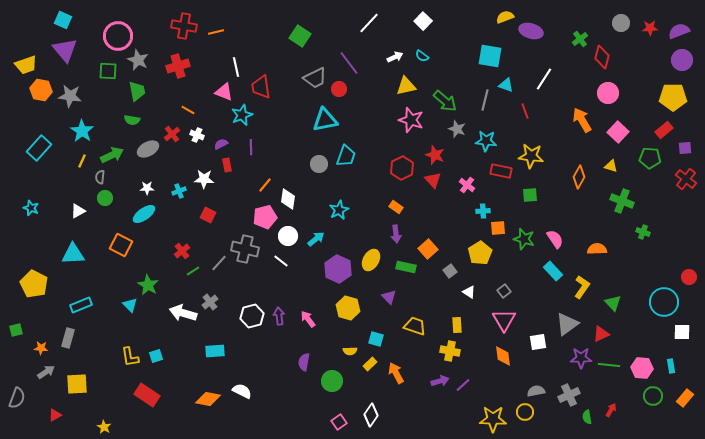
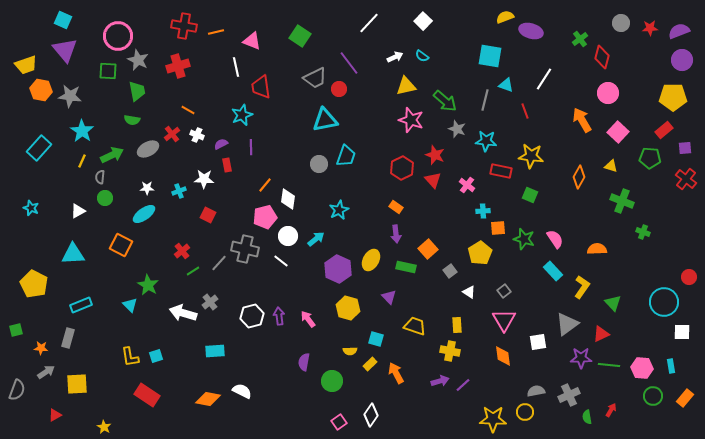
pink triangle at (224, 92): moved 28 px right, 51 px up
green square at (530, 195): rotated 28 degrees clockwise
gray semicircle at (17, 398): moved 8 px up
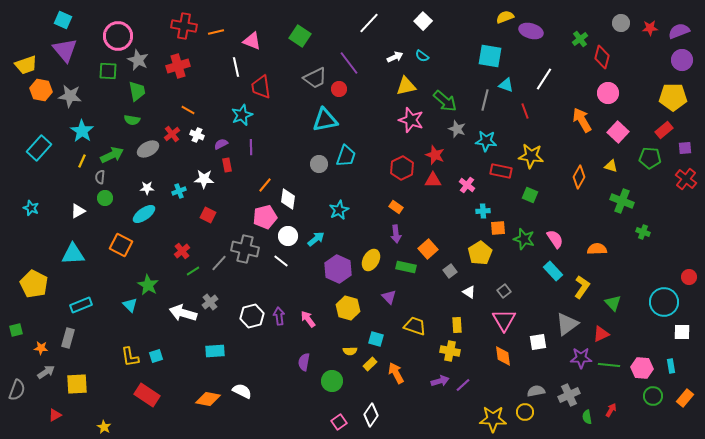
red triangle at (433, 180): rotated 48 degrees counterclockwise
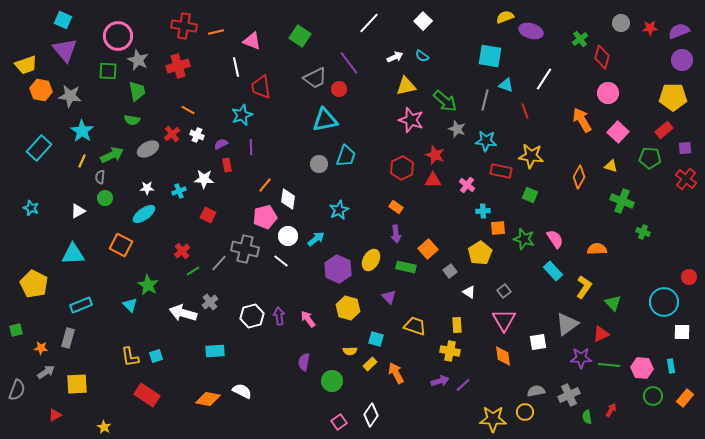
yellow L-shape at (582, 287): moved 2 px right
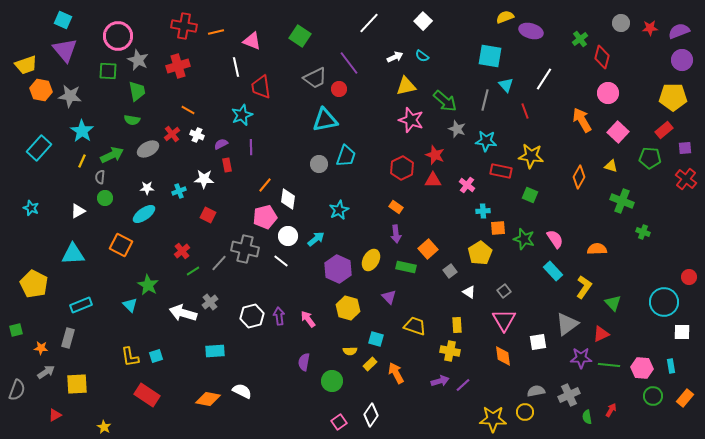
cyan triangle at (506, 85): rotated 28 degrees clockwise
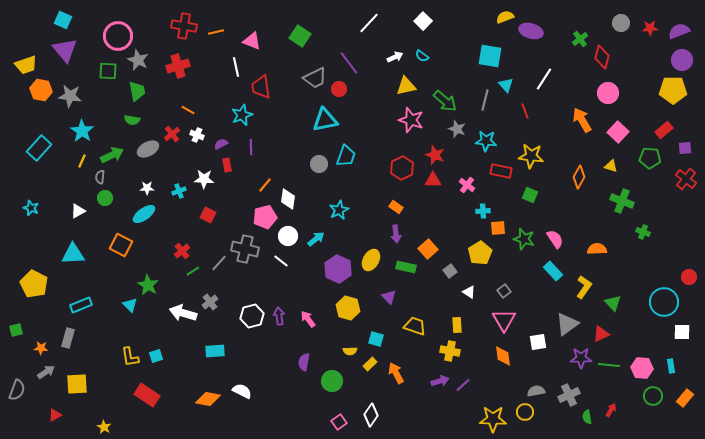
yellow pentagon at (673, 97): moved 7 px up
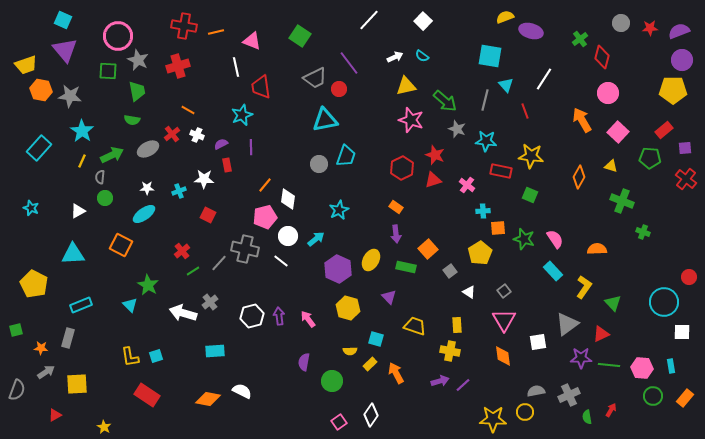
white line at (369, 23): moved 3 px up
red triangle at (433, 180): rotated 18 degrees counterclockwise
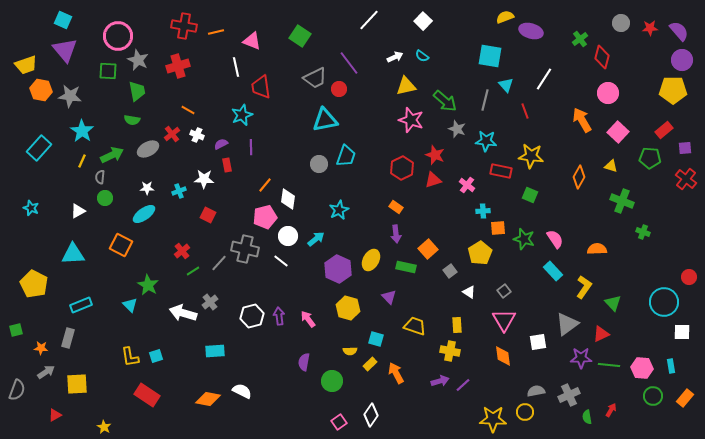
purple semicircle at (679, 31): rotated 70 degrees clockwise
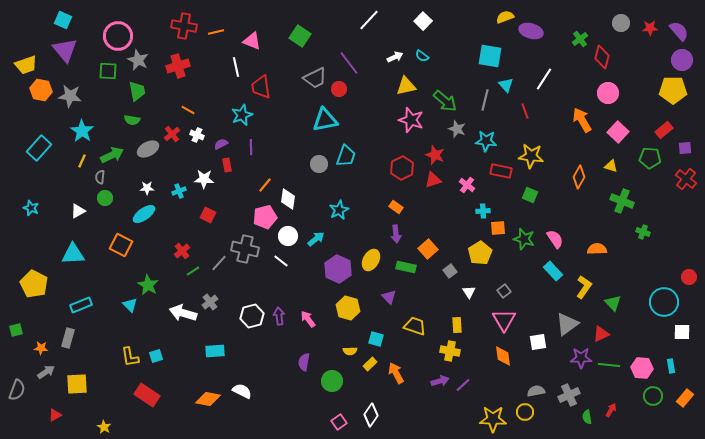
white triangle at (469, 292): rotated 24 degrees clockwise
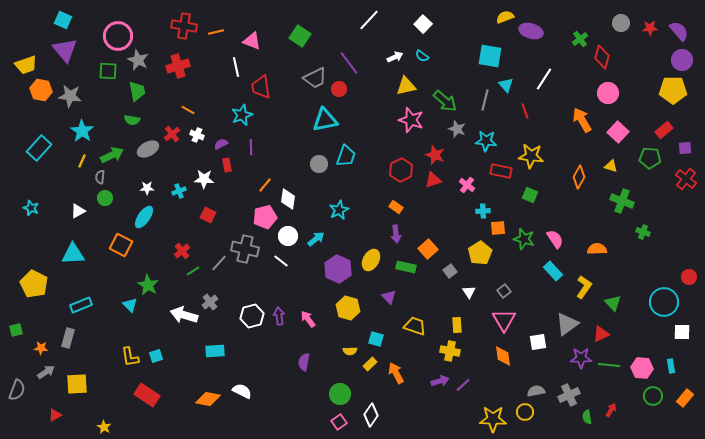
white square at (423, 21): moved 3 px down
red hexagon at (402, 168): moved 1 px left, 2 px down
cyan ellipse at (144, 214): moved 3 px down; rotated 20 degrees counterclockwise
white arrow at (183, 313): moved 1 px right, 2 px down
green circle at (332, 381): moved 8 px right, 13 px down
